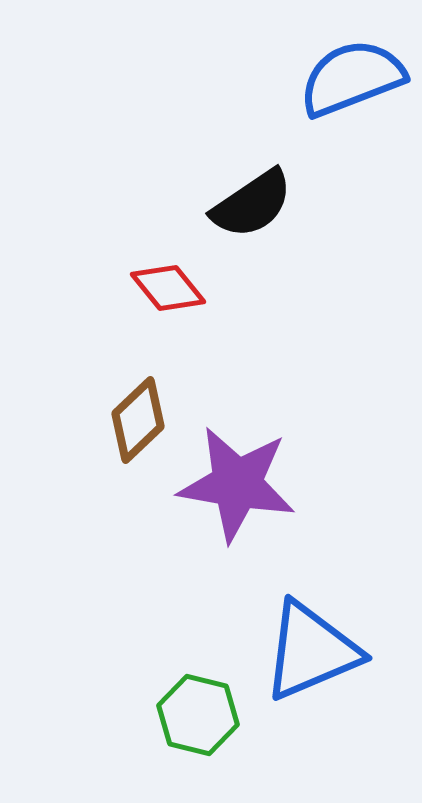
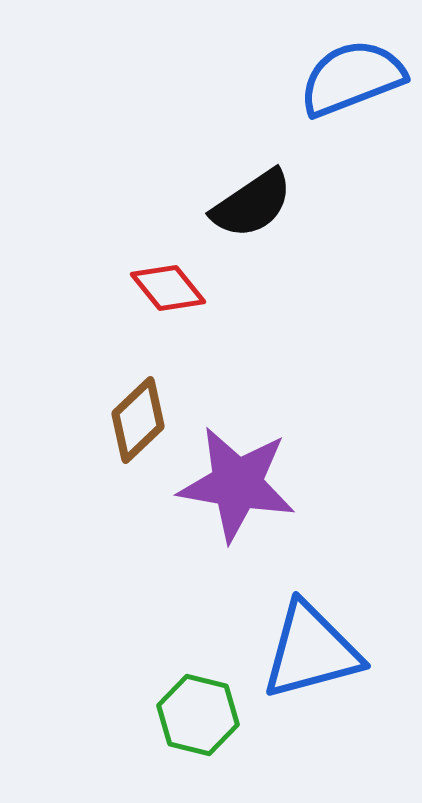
blue triangle: rotated 8 degrees clockwise
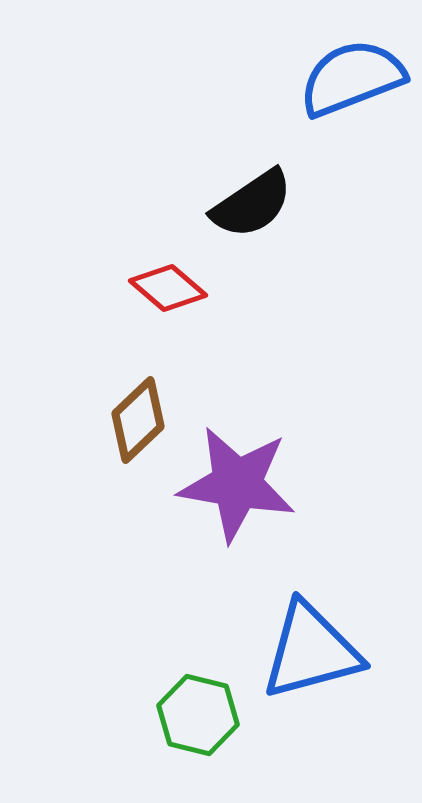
red diamond: rotated 10 degrees counterclockwise
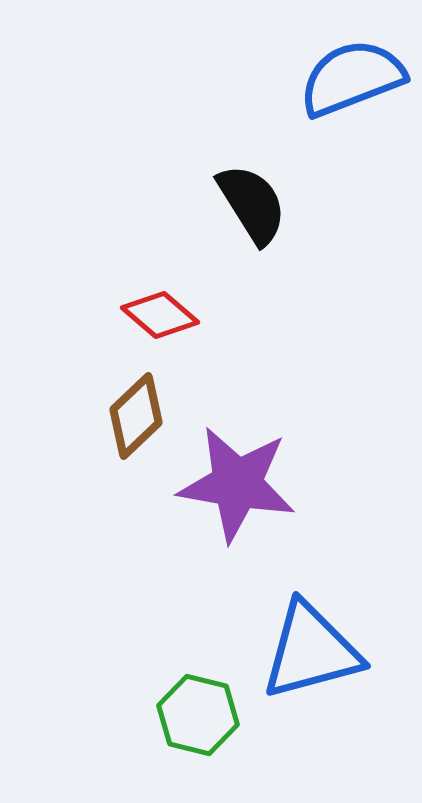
black semicircle: rotated 88 degrees counterclockwise
red diamond: moved 8 px left, 27 px down
brown diamond: moved 2 px left, 4 px up
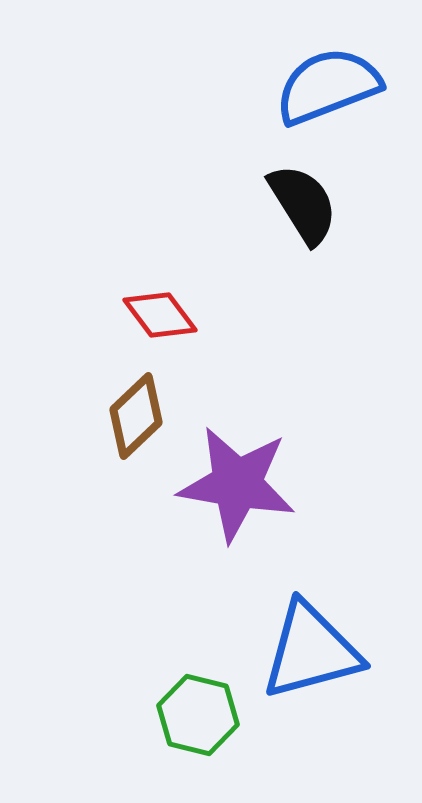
blue semicircle: moved 24 px left, 8 px down
black semicircle: moved 51 px right
red diamond: rotated 12 degrees clockwise
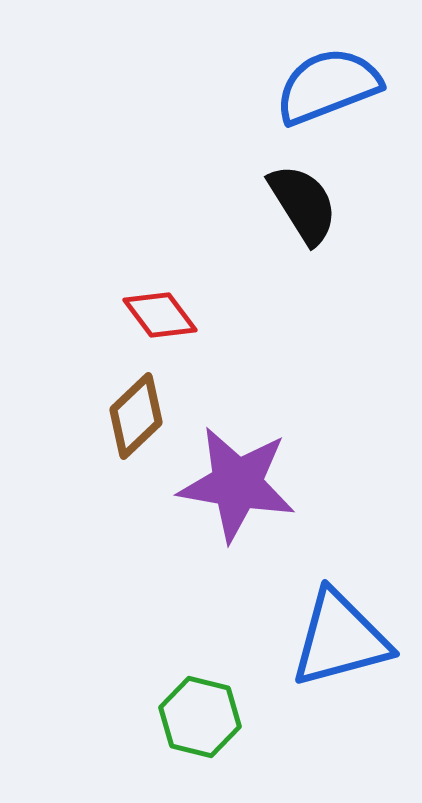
blue triangle: moved 29 px right, 12 px up
green hexagon: moved 2 px right, 2 px down
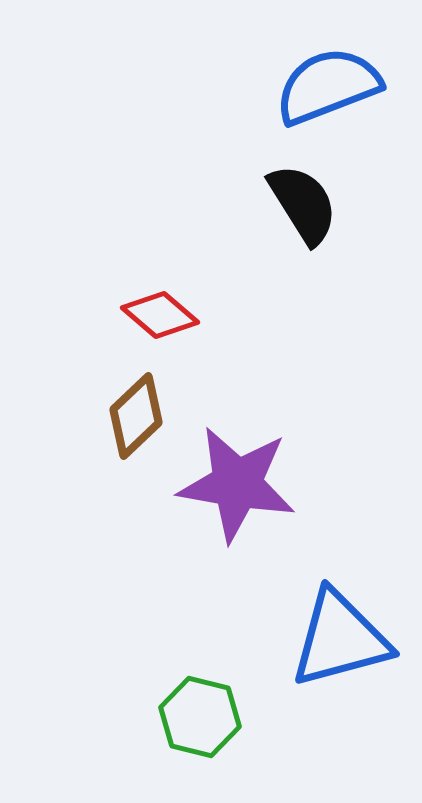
red diamond: rotated 12 degrees counterclockwise
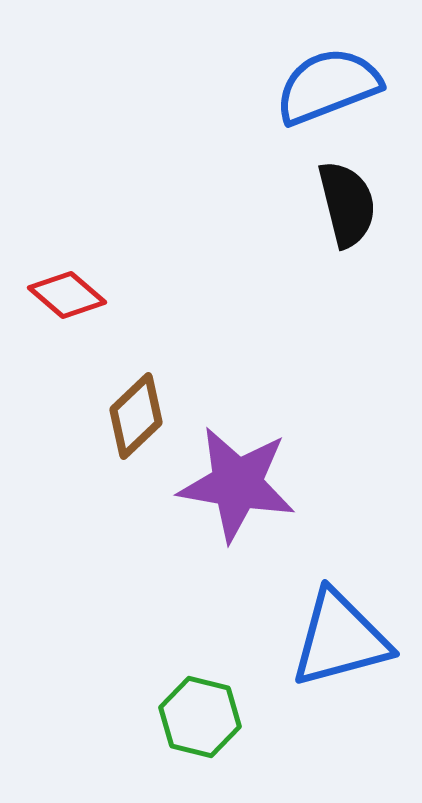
black semicircle: moved 44 px right; rotated 18 degrees clockwise
red diamond: moved 93 px left, 20 px up
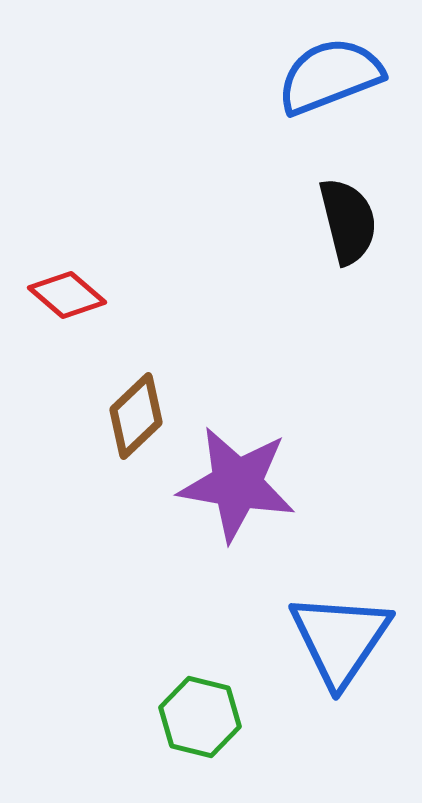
blue semicircle: moved 2 px right, 10 px up
black semicircle: moved 1 px right, 17 px down
blue triangle: rotated 41 degrees counterclockwise
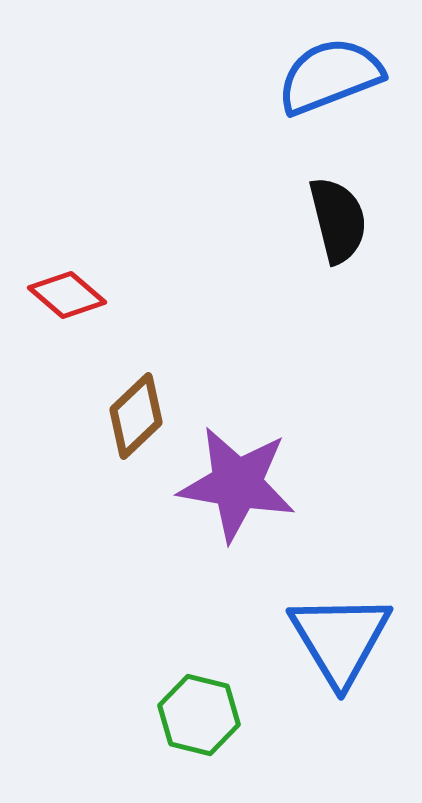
black semicircle: moved 10 px left, 1 px up
blue triangle: rotated 5 degrees counterclockwise
green hexagon: moved 1 px left, 2 px up
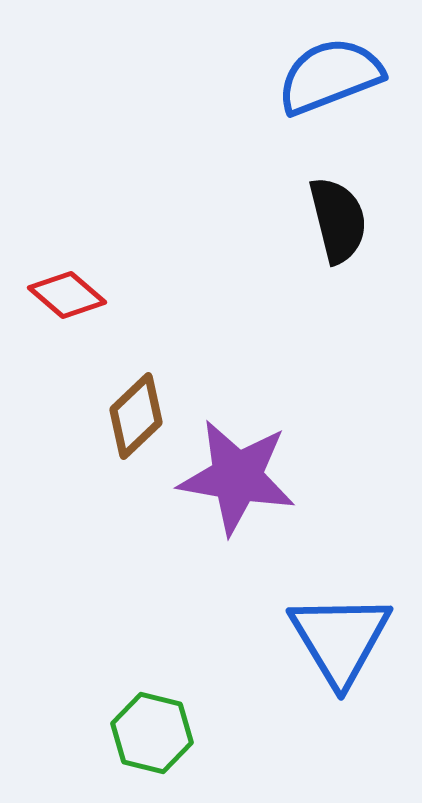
purple star: moved 7 px up
green hexagon: moved 47 px left, 18 px down
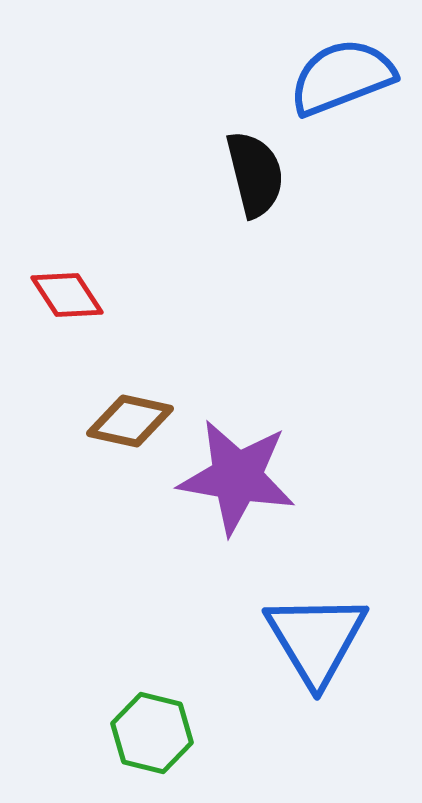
blue semicircle: moved 12 px right, 1 px down
black semicircle: moved 83 px left, 46 px up
red diamond: rotated 16 degrees clockwise
brown diamond: moved 6 px left, 5 px down; rotated 56 degrees clockwise
blue triangle: moved 24 px left
